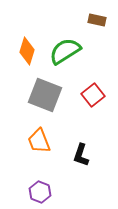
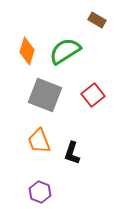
brown rectangle: rotated 18 degrees clockwise
black L-shape: moved 9 px left, 2 px up
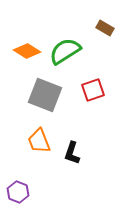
brown rectangle: moved 8 px right, 8 px down
orange diamond: rotated 76 degrees counterclockwise
red square: moved 5 px up; rotated 20 degrees clockwise
purple hexagon: moved 22 px left
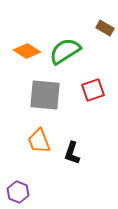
gray square: rotated 16 degrees counterclockwise
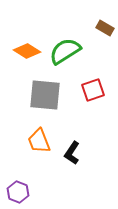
black L-shape: rotated 15 degrees clockwise
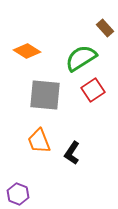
brown rectangle: rotated 18 degrees clockwise
green semicircle: moved 16 px right, 7 px down
red square: rotated 15 degrees counterclockwise
purple hexagon: moved 2 px down
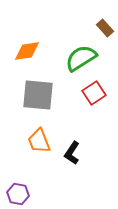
orange diamond: rotated 40 degrees counterclockwise
red square: moved 1 px right, 3 px down
gray square: moved 7 px left
purple hexagon: rotated 10 degrees counterclockwise
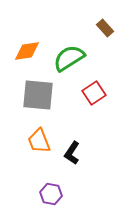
green semicircle: moved 12 px left
purple hexagon: moved 33 px right
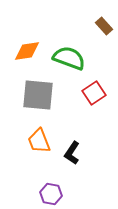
brown rectangle: moved 1 px left, 2 px up
green semicircle: rotated 52 degrees clockwise
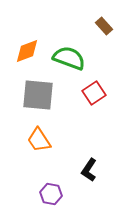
orange diamond: rotated 12 degrees counterclockwise
orange trapezoid: moved 1 px up; rotated 12 degrees counterclockwise
black L-shape: moved 17 px right, 17 px down
